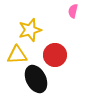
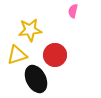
yellow star: rotated 10 degrees clockwise
yellow triangle: rotated 15 degrees counterclockwise
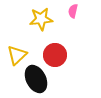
yellow star: moved 11 px right, 11 px up
yellow triangle: rotated 25 degrees counterclockwise
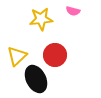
pink semicircle: rotated 88 degrees counterclockwise
yellow triangle: moved 1 px down
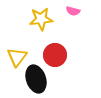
yellow triangle: moved 1 px down; rotated 10 degrees counterclockwise
black ellipse: rotated 8 degrees clockwise
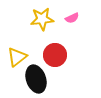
pink semicircle: moved 1 px left, 7 px down; rotated 40 degrees counterclockwise
yellow star: moved 1 px right
yellow triangle: rotated 15 degrees clockwise
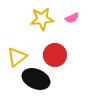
black ellipse: rotated 48 degrees counterclockwise
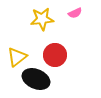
pink semicircle: moved 3 px right, 5 px up
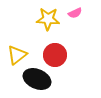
yellow star: moved 6 px right; rotated 10 degrees clockwise
yellow triangle: moved 2 px up
black ellipse: moved 1 px right
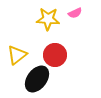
black ellipse: rotated 76 degrees counterclockwise
